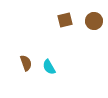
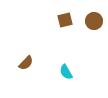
brown semicircle: rotated 63 degrees clockwise
cyan semicircle: moved 17 px right, 5 px down
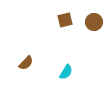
brown circle: moved 1 px down
cyan semicircle: rotated 119 degrees counterclockwise
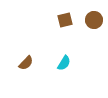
brown circle: moved 2 px up
cyan semicircle: moved 2 px left, 9 px up
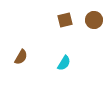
brown semicircle: moved 5 px left, 6 px up; rotated 14 degrees counterclockwise
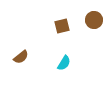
brown square: moved 3 px left, 6 px down
brown semicircle: rotated 21 degrees clockwise
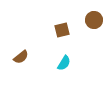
brown square: moved 4 px down
